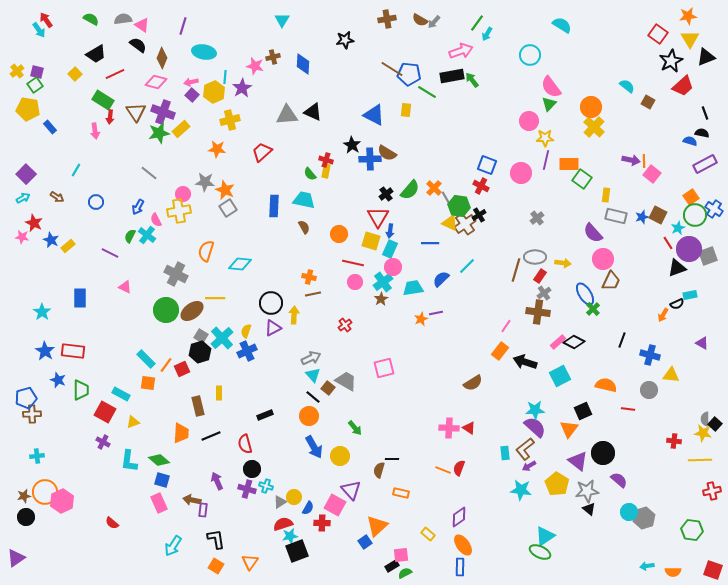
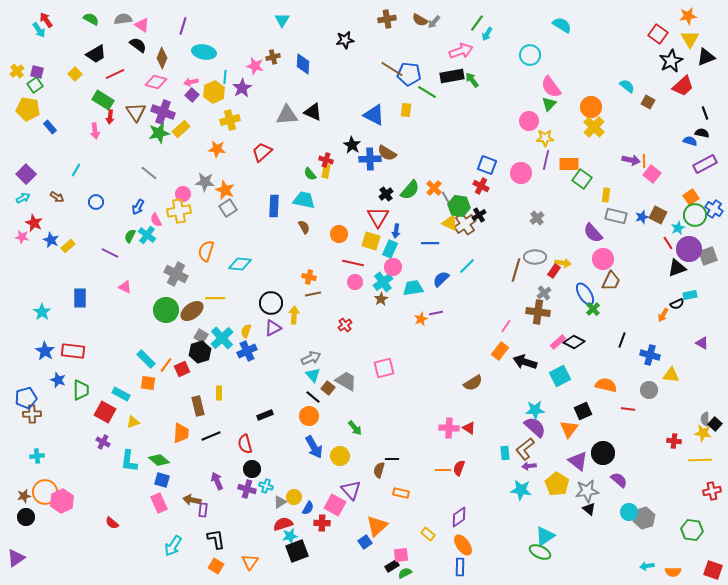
blue arrow at (390, 231): moved 6 px right
red rectangle at (540, 276): moved 14 px right, 5 px up
purple arrow at (529, 466): rotated 24 degrees clockwise
orange line at (443, 470): rotated 21 degrees counterclockwise
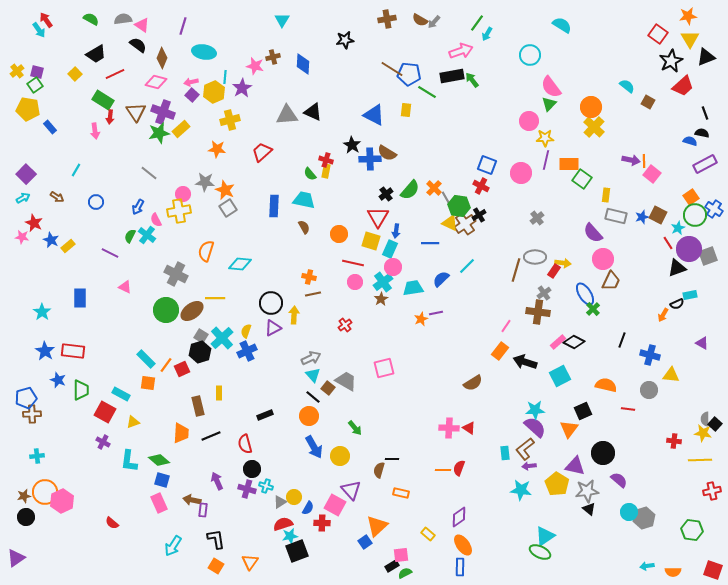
purple triangle at (578, 461): moved 3 px left, 5 px down; rotated 25 degrees counterclockwise
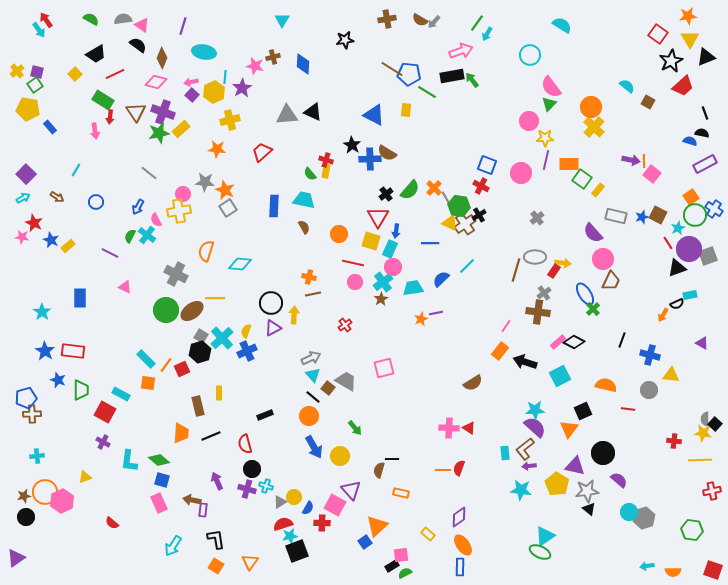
yellow rectangle at (606, 195): moved 8 px left, 5 px up; rotated 32 degrees clockwise
yellow triangle at (133, 422): moved 48 px left, 55 px down
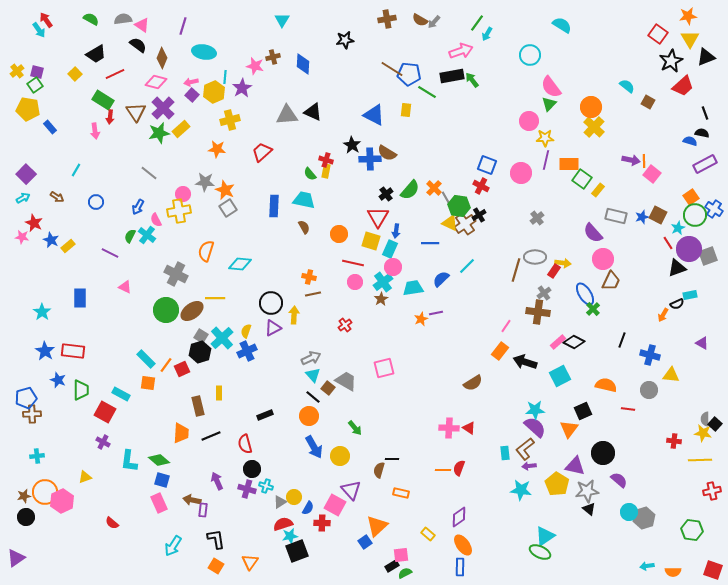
purple cross at (163, 112): moved 4 px up; rotated 25 degrees clockwise
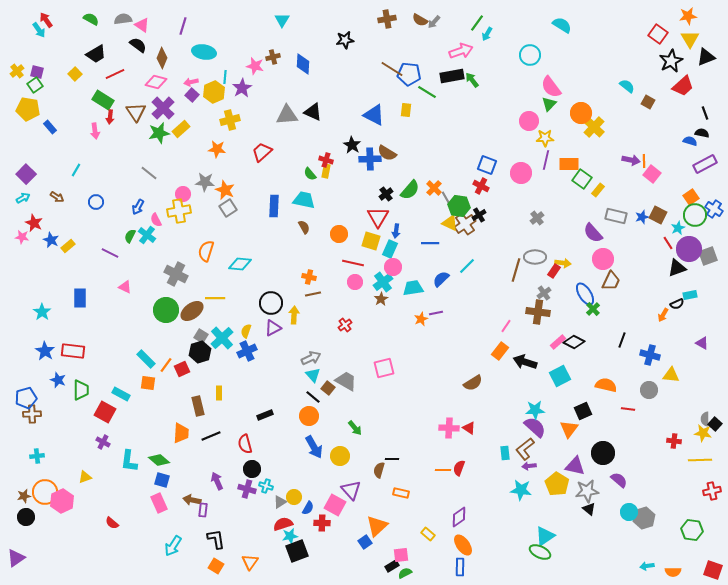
orange circle at (591, 107): moved 10 px left, 6 px down
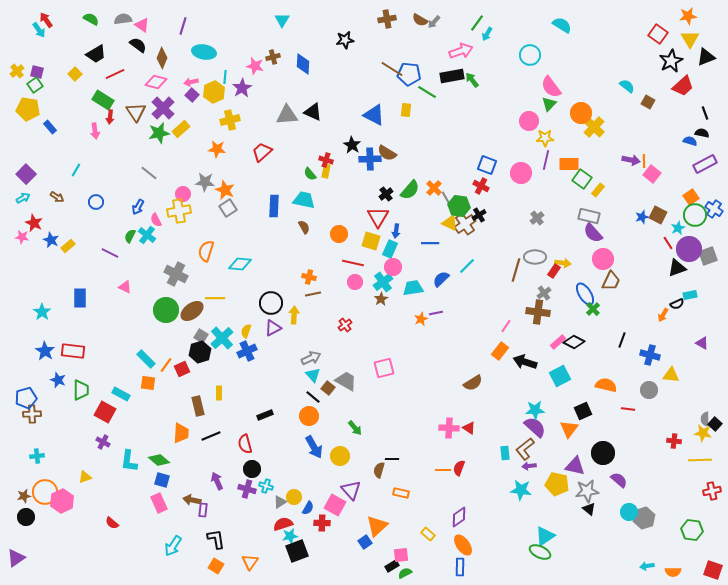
gray rectangle at (616, 216): moved 27 px left
yellow pentagon at (557, 484): rotated 20 degrees counterclockwise
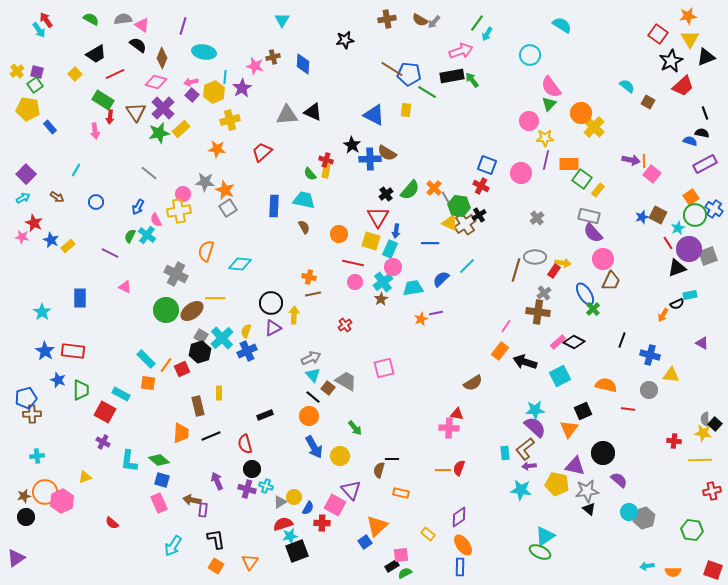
red triangle at (469, 428): moved 12 px left, 14 px up; rotated 24 degrees counterclockwise
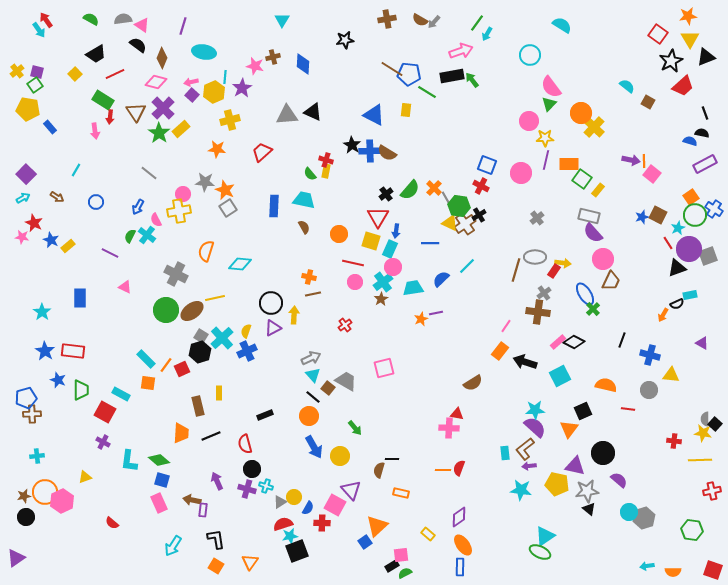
green star at (159, 133): rotated 25 degrees counterclockwise
blue cross at (370, 159): moved 8 px up
yellow line at (215, 298): rotated 12 degrees counterclockwise
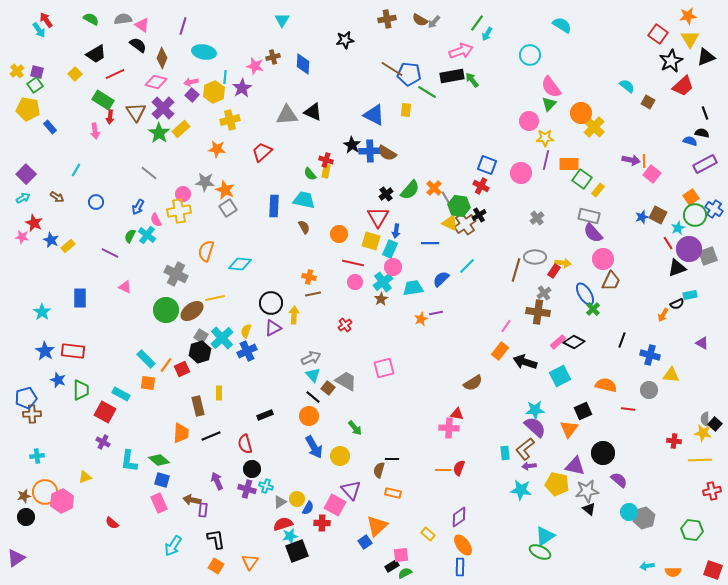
orange rectangle at (401, 493): moved 8 px left
yellow circle at (294, 497): moved 3 px right, 2 px down
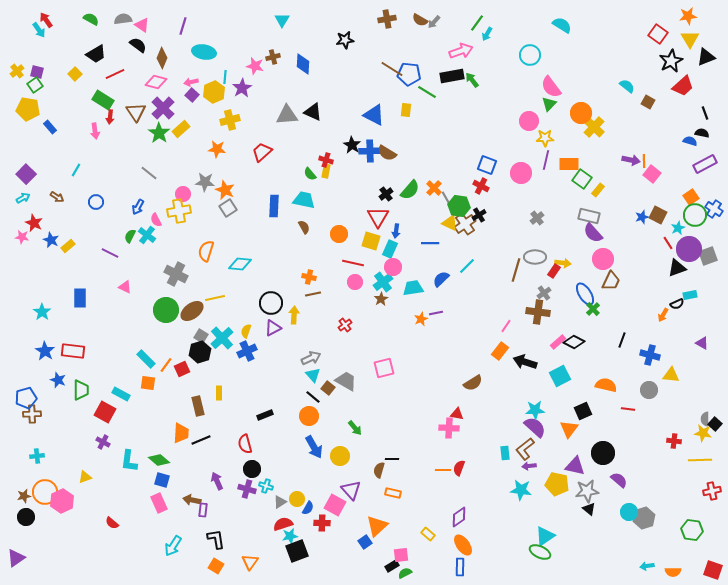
black line at (211, 436): moved 10 px left, 4 px down
